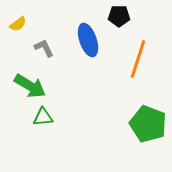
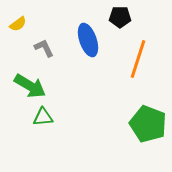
black pentagon: moved 1 px right, 1 px down
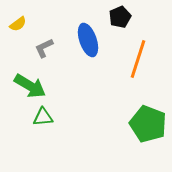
black pentagon: rotated 25 degrees counterclockwise
gray L-shape: rotated 90 degrees counterclockwise
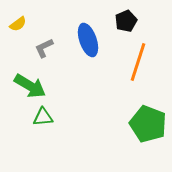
black pentagon: moved 6 px right, 4 px down
orange line: moved 3 px down
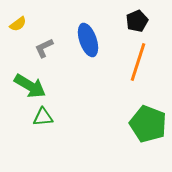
black pentagon: moved 11 px right
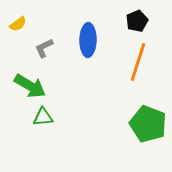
blue ellipse: rotated 20 degrees clockwise
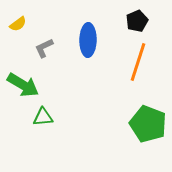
green arrow: moved 7 px left, 1 px up
